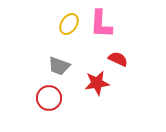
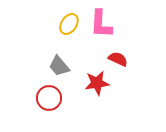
gray trapezoid: rotated 30 degrees clockwise
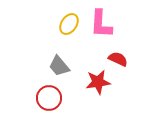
red star: moved 1 px right, 1 px up
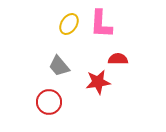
red semicircle: rotated 24 degrees counterclockwise
red circle: moved 4 px down
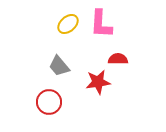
yellow ellipse: moved 1 px left; rotated 15 degrees clockwise
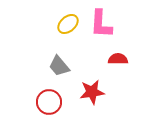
red star: moved 6 px left, 10 px down
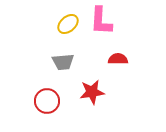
pink L-shape: moved 3 px up
gray trapezoid: moved 4 px right, 4 px up; rotated 55 degrees counterclockwise
red circle: moved 2 px left, 1 px up
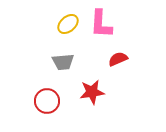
pink L-shape: moved 3 px down
red semicircle: rotated 24 degrees counterclockwise
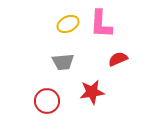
yellow ellipse: rotated 15 degrees clockwise
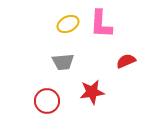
red semicircle: moved 8 px right, 2 px down
